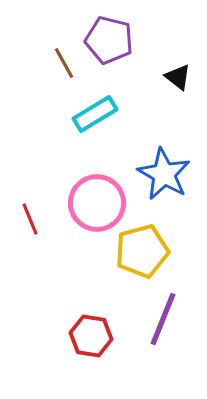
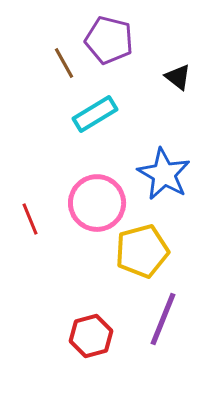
red hexagon: rotated 24 degrees counterclockwise
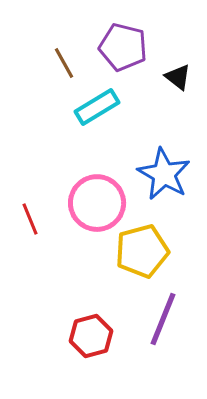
purple pentagon: moved 14 px right, 7 px down
cyan rectangle: moved 2 px right, 7 px up
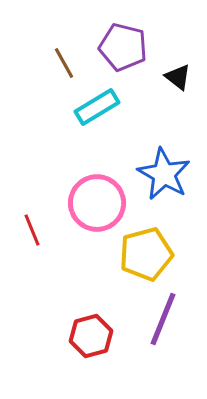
red line: moved 2 px right, 11 px down
yellow pentagon: moved 4 px right, 3 px down
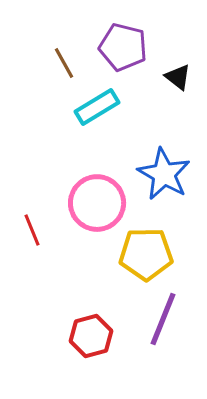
yellow pentagon: rotated 14 degrees clockwise
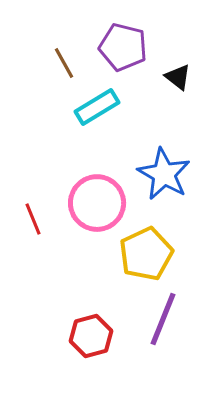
red line: moved 1 px right, 11 px up
yellow pentagon: rotated 24 degrees counterclockwise
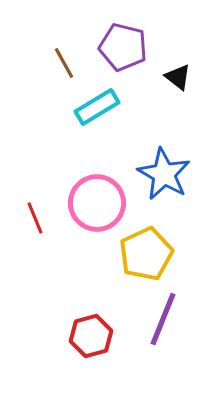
red line: moved 2 px right, 1 px up
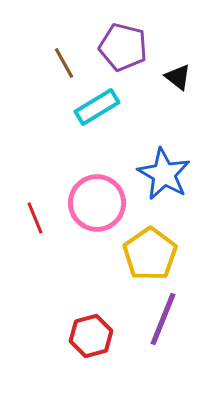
yellow pentagon: moved 4 px right; rotated 10 degrees counterclockwise
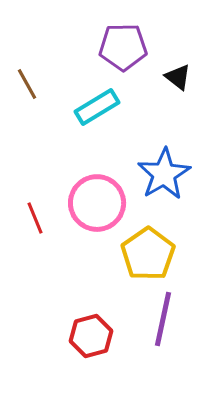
purple pentagon: rotated 15 degrees counterclockwise
brown line: moved 37 px left, 21 px down
blue star: rotated 12 degrees clockwise
yellow pentagon: moved 2 px left
purple line: rotated 10 degrees counterclockwise
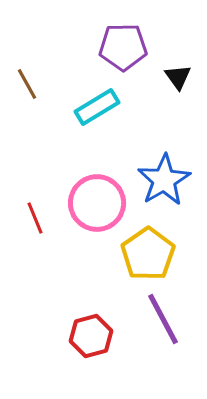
black triangle: rotated 16 degrees clockwise
blue star: moved 6 px down
purple line: rotated 40 degrees counterclockwise
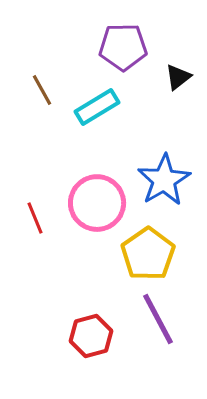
black triangle: rotated 28 degrees clockwise
brown line: moved 15 px right, 6 px down
purple line: moved 5 px left
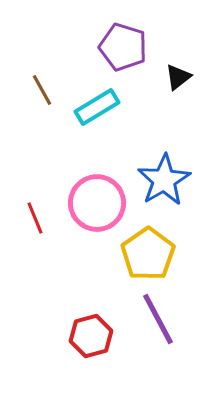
purple pentagon: rotated 18 degrees clockwise
